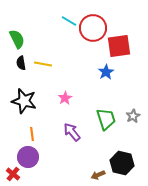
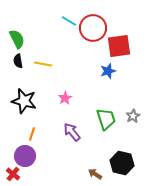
black semicircle: moved 3 px left, 2 px up
blue star: moved 2 px right, 1 px up; rotated 14 degrees clockwise
orange line: rotated 24 degrees clockwise
purple circle: moved 3 px left, 1 px up
brown arrow: moved 3 px left, 1 px up; rotated 56 degrees clockwise
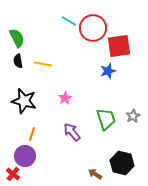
green semicircle: moved 1 px up
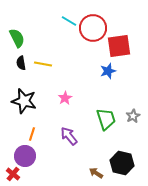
black semicircle: moved 3 px right, 2 px down
purple arrow: moved 3 px left, 4 px down
brown arrow: moved 1 px right, 1 px up
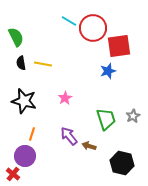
green semicircle: moved 1 px left, 1 px up
brown arrow: moved 7 px left, 27 px up; rotated 16 degrees counterclockwise
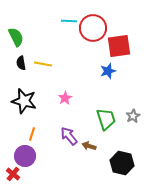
cyan line: rotated 28 degrees counterclockwise
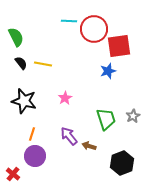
red circle: moved 1 px right, 1 px down
black semicircle: rotated 152 degrees clockwise
purple circle: moved 10 px right
black hexagon: rotated 25 degrees clockwise
